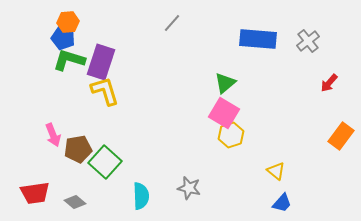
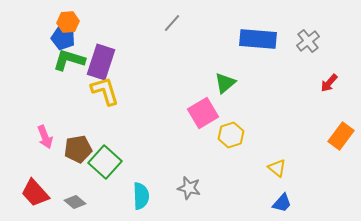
pink square: moved 21 px left; rotated 28 degrees clockwise
pink arrow: moved 8 px left, 2 px down
yellow triangle: moved 1 px right, 3 px up
red trapezoid: rotated 56 degrees clockwise
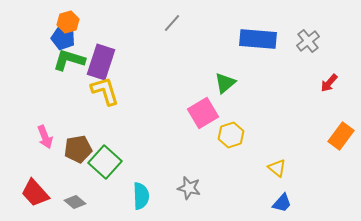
orange hexagon: rotated 10 degrees counterclockwise
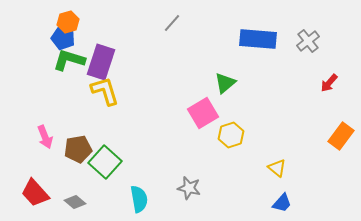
cyan semicircle: moved 2 px left, 3 px down; rotated 8 degrees counterclockwise
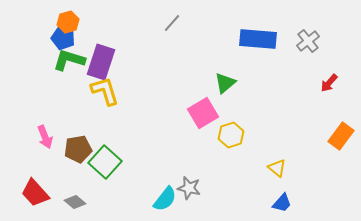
cyan semicircle: moved 26 px right; rotated 48 degrees clockwise
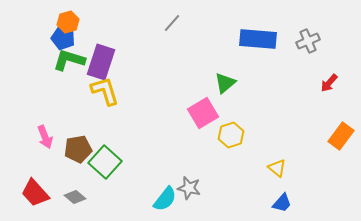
gray cross: rotated 15 degrees clockwise
gray diamond: moved 5 px up
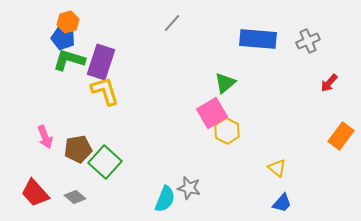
pink square: moved 9 px right
yellow hexagon: moved 4 px left, 4 px up; rotated 15 degrees counterclockwise
cyan semicircle: rotated 16 degrees counterclockwise
